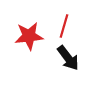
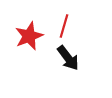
red star: rotated 16 degrees counterclockwise
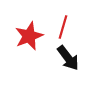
red line: moved 1 px left, 1 px down
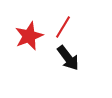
red line: rotated 15 degrees clockwise
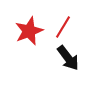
red star: moved 5 px up
